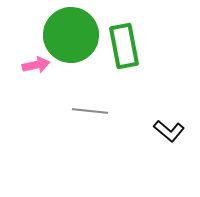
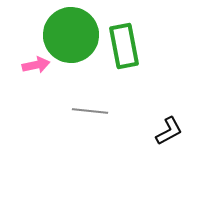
black L-shape: rotated 68 degrees counterclockwise
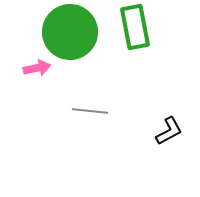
green circle: moved 1 px left, 3 px up
green rectangle: moved 11 px right, 19 px up
pink arrow: moved 1 px right, 3 px down
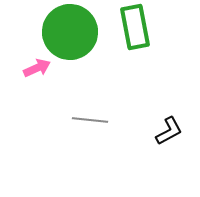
pink arrow: rotated 12 degrees counterclockwise
gray line: moved 9 px down
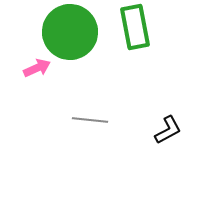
black L-shape: moved 1 px left, 1 px up
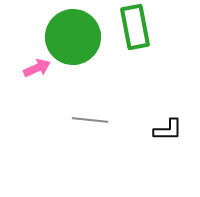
green circle: moved 3 px right, 5 px down
black L-shape: rotated 28 degrees clockwise
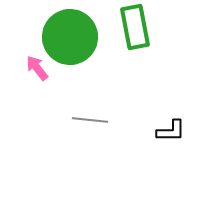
green circle: moved 3 px left
pink arrow: rotated 104 degrees counterclockwise
black L-shape: moved 3 px right, 1 px down
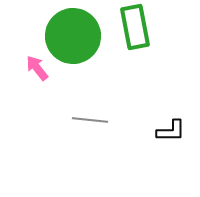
green circle: moved 3 px right, 1 px up
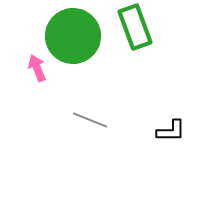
green rectangle: rotated 9 degrees counterclockwise
pink arrow: rotated 16 degrees clockwise
gray line: rotated 16 degrees clockwise
